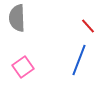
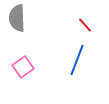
red line: moved 3 px left, 1 px up
blue line: moved 2 px left
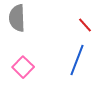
pink square: rotated 10 degrees counterclockwise
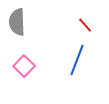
gray semicircle: moved 4 px down
pink square: moved 1 px right, 1 px up
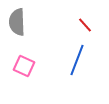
pink square: rotated 20 degrees counterclockwise
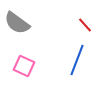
gray semicircle: moved 1 px down; rotated 52 degrees counterclockwise
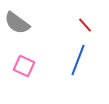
blue line: moved 1 px right
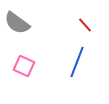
blue line: moved 1 px left, 2 px down
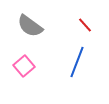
gray semicircle: moved 13 px right, 3 px down
pink square: rotated 25 degrees clockwise
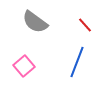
gray semicircle: moved 5 px right, 4 px up
